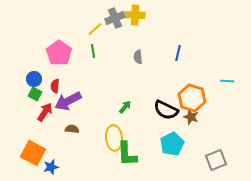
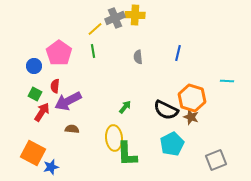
blue circle: moved 13 px up
red arrow: moved 3 px left
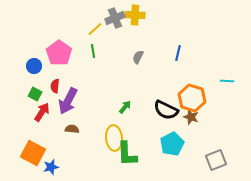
gray semicircle: rotated 32 degrees clockwise
purple arrow: rotated 36 degrees counterclockwise
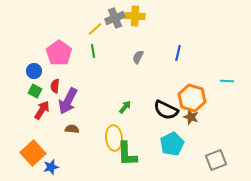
yellow cross: moved 1 px down
blue circle: moved 5 px down
green square: moved 3 px up
red arrow: moved 2 px up
orange square: rotated 20 degrees clockwise
